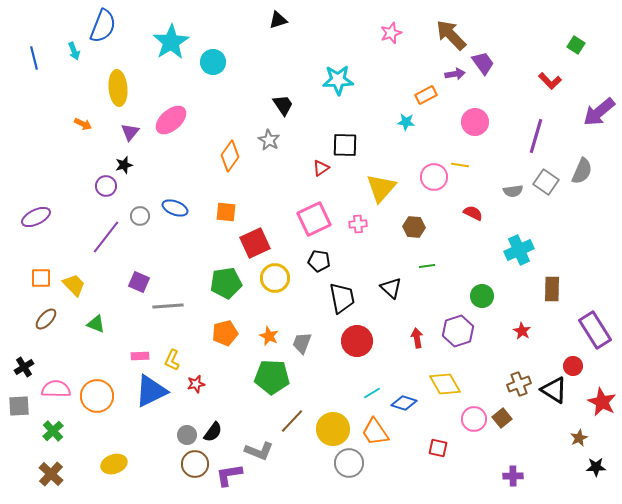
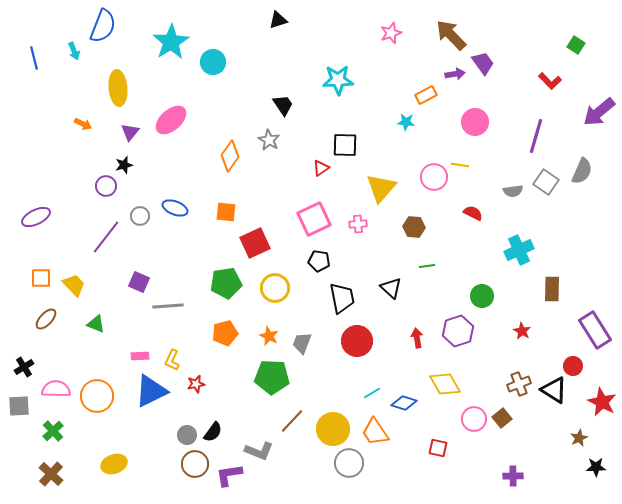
yellow circle at (275, 278): moved 10 px down
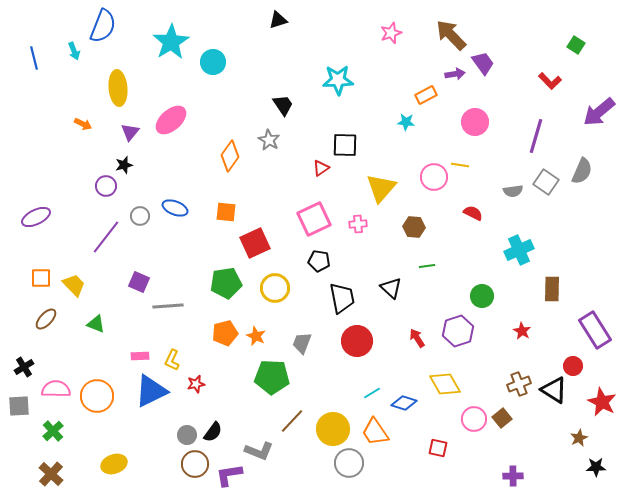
orange star at (269, 336): moved 13 px left
red arrow at (417, 338): rotated 24 degrees counterclockwise
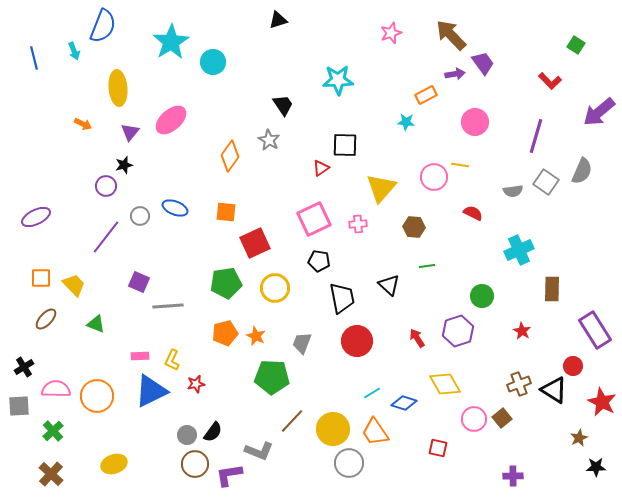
black triangle at (391, 288): moved 2 px left, 3 px up
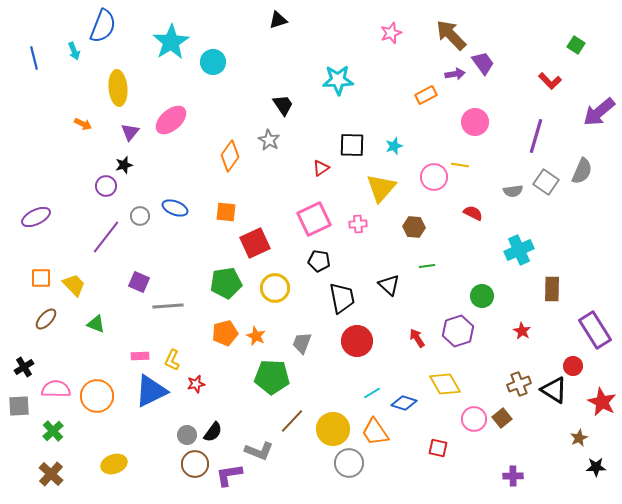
cyan star at (406, 122): moved 12 px left, 24 px down; rotated 24 degrees counterclockwise
black square at (345, 145): moved 7 px right
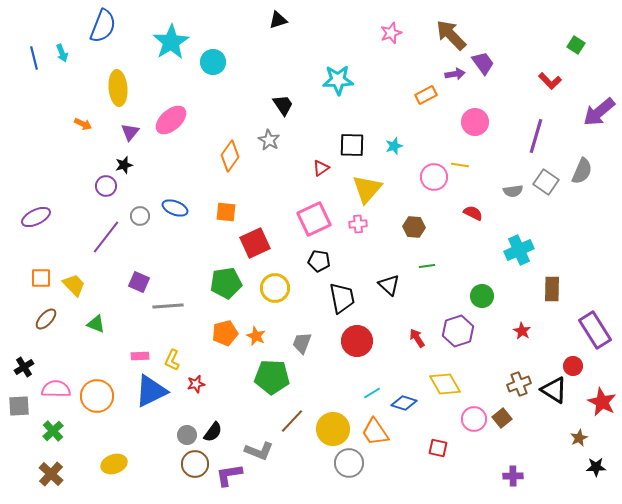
cyan arrow at (74, 51): moved 12 px left, 2 px down
yellow triangle at (381, 188): moved 14 px left, 1 px down
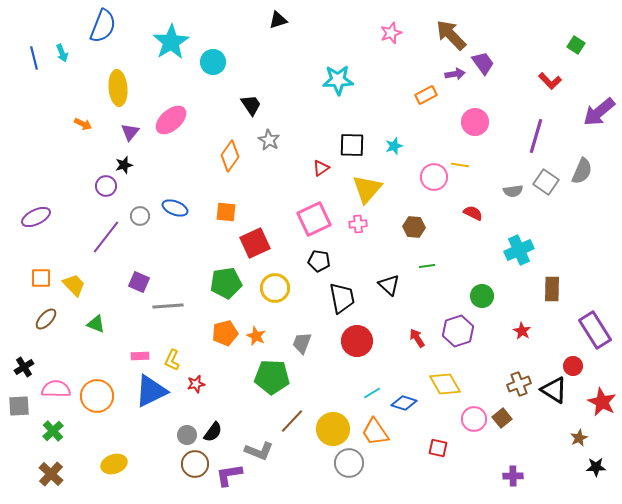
black trapezoid at (283, 105): moved 32 px left
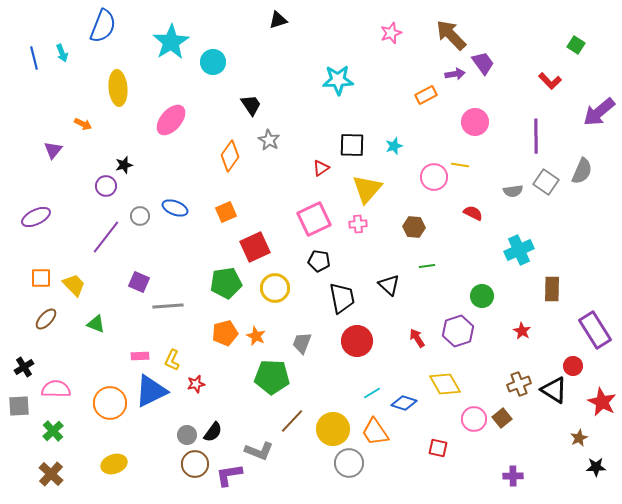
pink ellipse at (171, 120): rotated 8 degrees counterclockwise
purple triangle at (130, 132): moved 77 px left, 18 px down
purple line at (536, 136): rotated 16 degrees counterclockwise
orange square at (226, 212): rotated 30 degrees counterclockwise
red square at (255, 243): moved 4 px down
orange circle at (97, 396): moved 13 px right, 7 px down
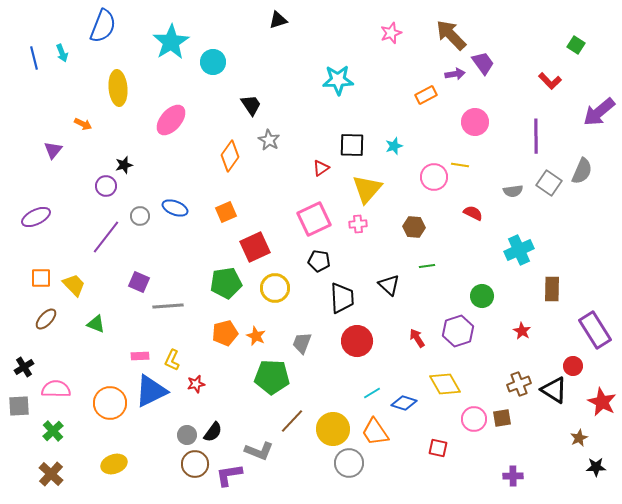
gray square at (546, 182): moved 3 px right, 1 px down
black trapezoid at (342, 298): rotated 8 degrees clockwise
brown square at (502, 418): rotated 30 degrees clockwise
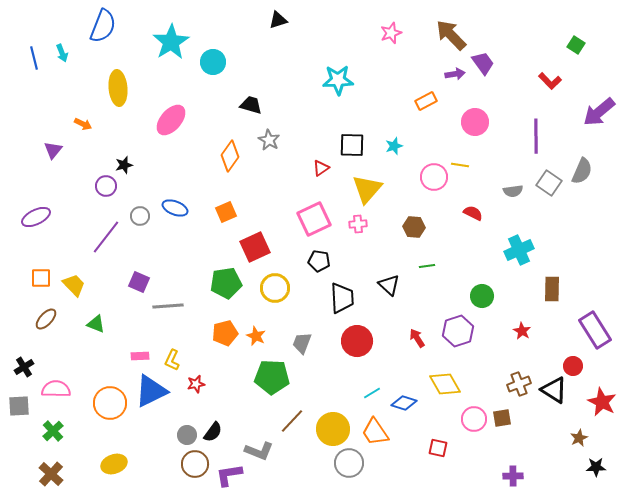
orange rectangle at (426, 95): moved 6 px down
black trapezoid at (251, 105): rotated 40 degrees counterclockwise
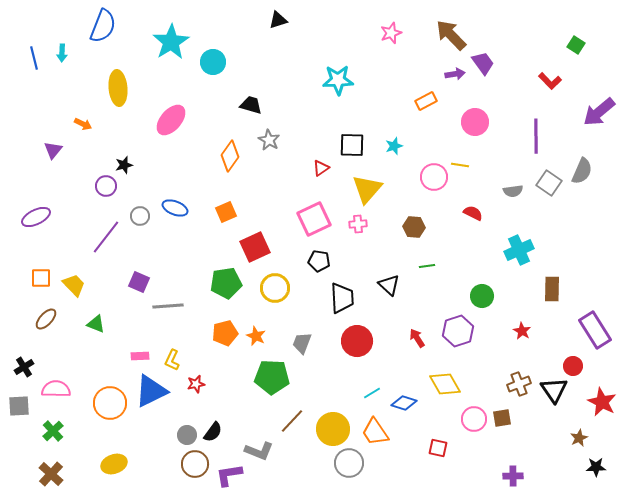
cyan arrow at (62, 53): rotated 24 degrees clockwise
black triangle at (554, 390): rotated 24 degrees clockwise
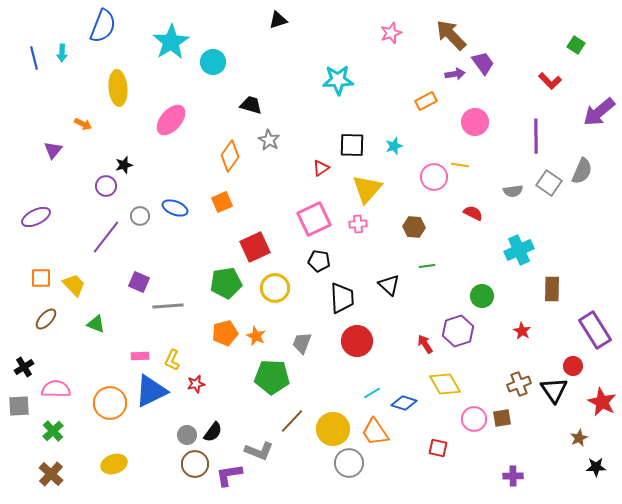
orange square at (226, 212): moved 4 px left, 10 px up
red arrow at (417, 338): moved 8 px right, 6 px down
